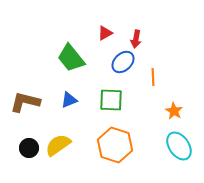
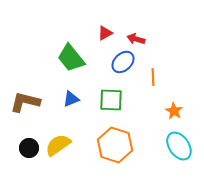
red arrow: rotated 96 degrees clockwise
blue triangle: moved 2 px right, 1 px up
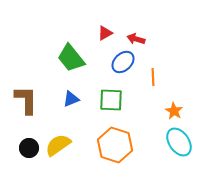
brown L-shape: moved 1 px right, 2 px up; rotated 76 degrees clockwise
cyan ellipse: moved 4 px up
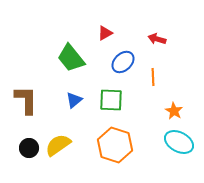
red arrow: moved 21 px right
blue triangle: moved 3 px right, 1 px down; rotated 18 degrees counterclockwise
cyan ellipse: rotated 28 degrees counterclockwise
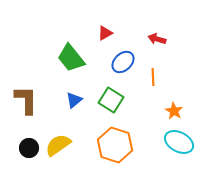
green square: rotated 30 degrees clockwise
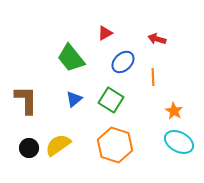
blue triangle: moved 1 px up
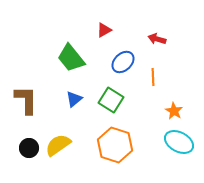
red triangle: moved 1 px left, 3 px up
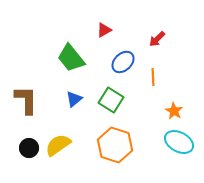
red arrow: rotated 60 degrees counterclockwise
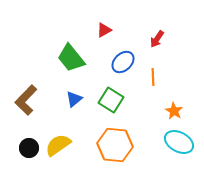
red arrow: rotated 12 degrees counterclockwise
brown L-shape: rotated 136 degrees counterclockwise
orange hexagon: rotated 12 degrees counterclockwise
